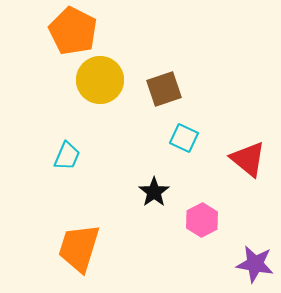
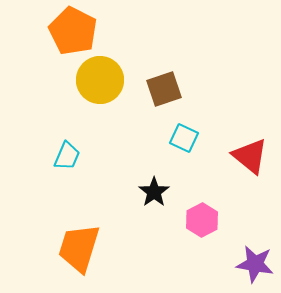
red triangle: moved 2 px right, 3 px up
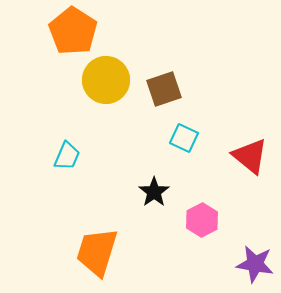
orange pentagon: rotated 6 degrees clockwise
yellow circle: moved 6 px right
orange trapezoid: moved 18 px right, 4 px down
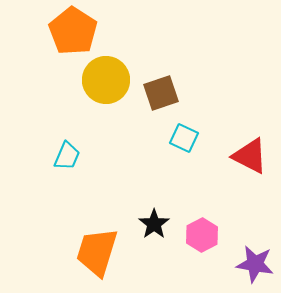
brown square: moved 3 px left, 4 px down
red triangle: rotated 12 degrees counterclockwise
black star: moved 32 px down
pink hexagon: moved 15 px down
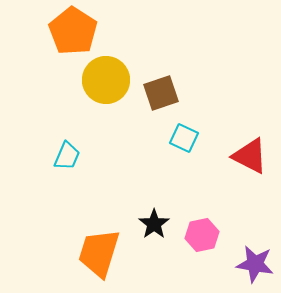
pink hexagon: rotated 16 degrees clockwise
orange trapezoid: moved 2 px right, 1 px down
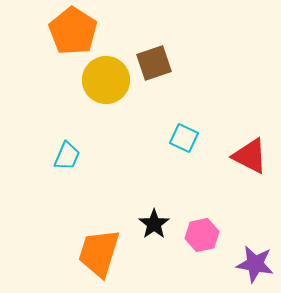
brown square: moved 7 px left, 30 px up
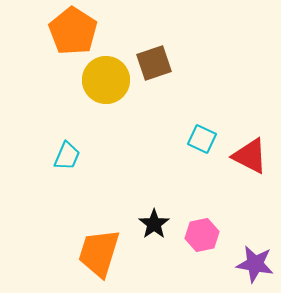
cyan square: moved 18 px right, 1 px down
